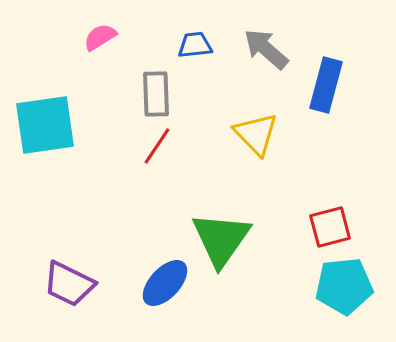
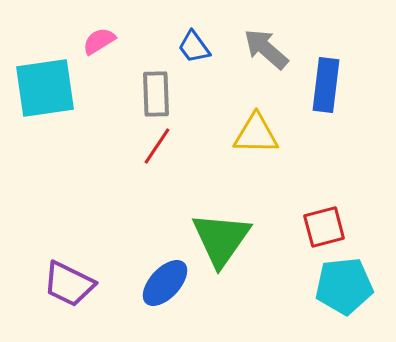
pink semicircle: moved 1 px left, 4 px down
blue trapezoid: moved 1 px left, 2 px down; rotated 120 degrees counterclockwise
blue rectangle: rotated 8 degrees counterclockwise
cyan square: moved 37 px up
yellow triangle: rotated 45 degrees counterclockwise
red square: moved 6 px left
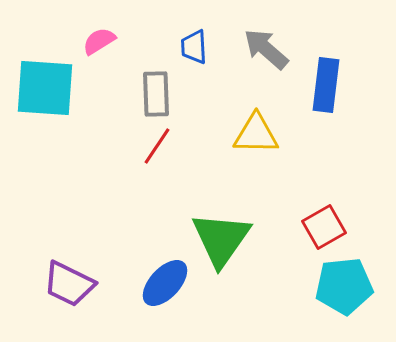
blue trapezoid: rotated 33 degrees clockwise
cyan square: rotated 12 degrees clockwise
red square: rotated 15 degrees counterclockwise
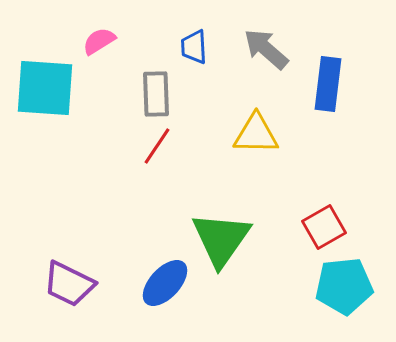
blue rectangle: moved 2 px right, 1 px up
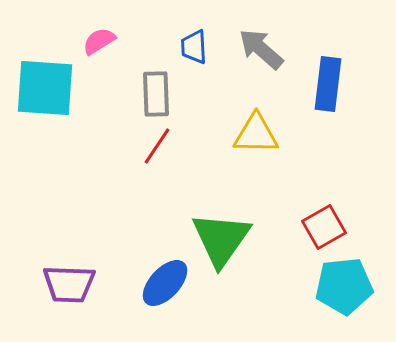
gray arrow: moved 5 px left
purple trapezoid: rotated 24 degrees counterclockwise
